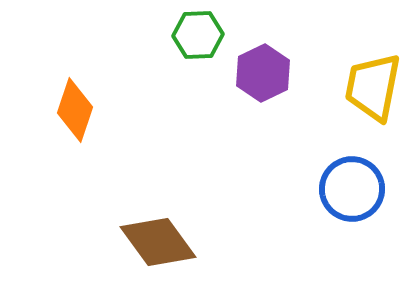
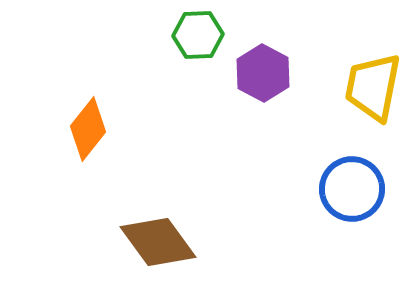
purple hexagon: rotated 6 degrees counterclockwise
orange diamond: moved 13 px right, 19 px down; rotated 20 degrees clockwise
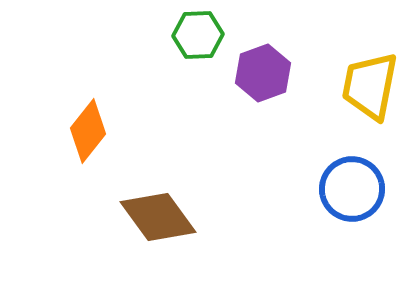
purple hexagon: rotated 12 degrees clockwise
yellow trapezoid: moved 3 px left, 1 px up
orange diamond: moved 2 px down
brown diamond: moved 25 px up
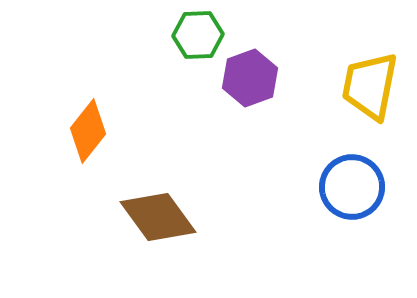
purple hexagon: moved 13 px left, 5 px down
blue circle: moved 2 px up
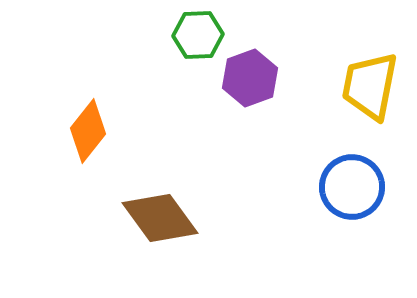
brown diamond: moved 2 px right, 1 px down
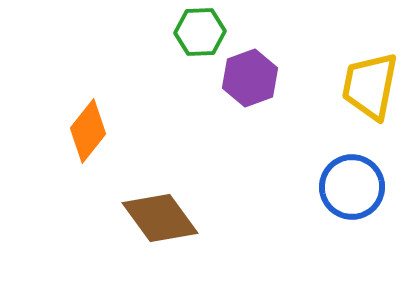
green hexagon: moved 2 px right, 3 px up
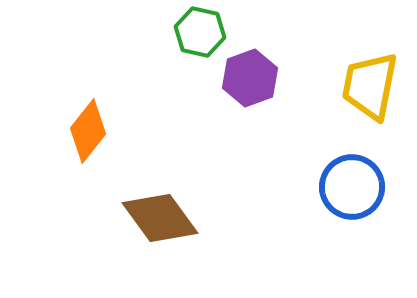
green hexagon: rotated 15 degrees clockwise
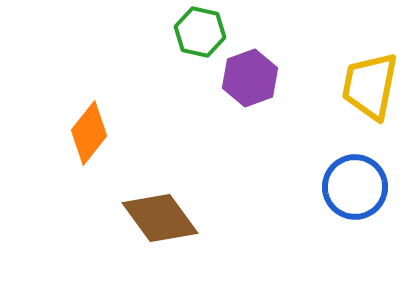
orange diamond: moved 1 px right, 2 px down
blue circle: moved 3 px right
